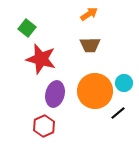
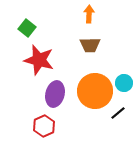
orange arrow: rotated 54 degrees counterclockwise
red star: moved 2 px left, 1 px down
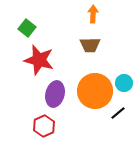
orange arrow: moved 4 px right
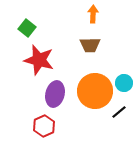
black line: moved 1 px right, 1 px up
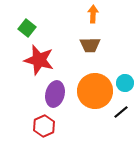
cyan circle: moved 1 px right
black line: moved 2 px right
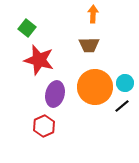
brown trapezoid: moved 1 px left
orange circle: moved 4 px up
black line: moved 1 px right, 6 px up
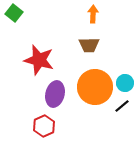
green square: moved 13 px left, 15 px up
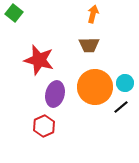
orange arrow: rotated 12 degrees clockwise
black line: moved 1 px left, 1 px down
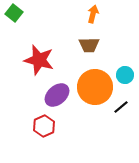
cyan circle: moved 8 px up
purple ellipse: moved 2 px right, 1 px down; rotated 35 degrees clockwise
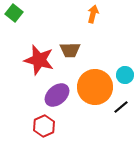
brown trapezoid: moved 19 px left, 5 px down
